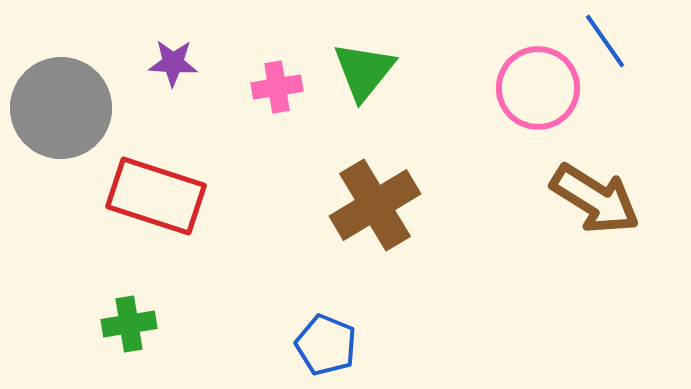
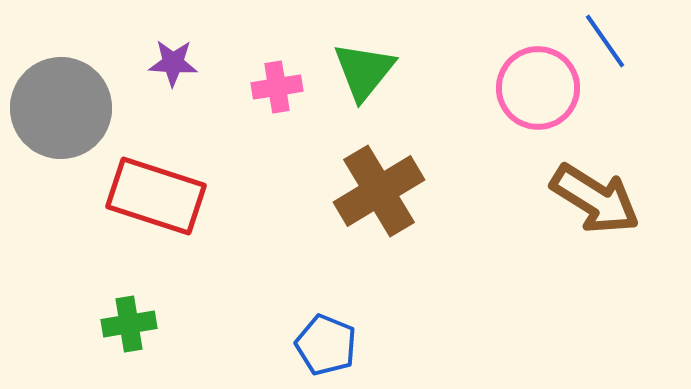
brown cross: moved 4 px right, 14 px up
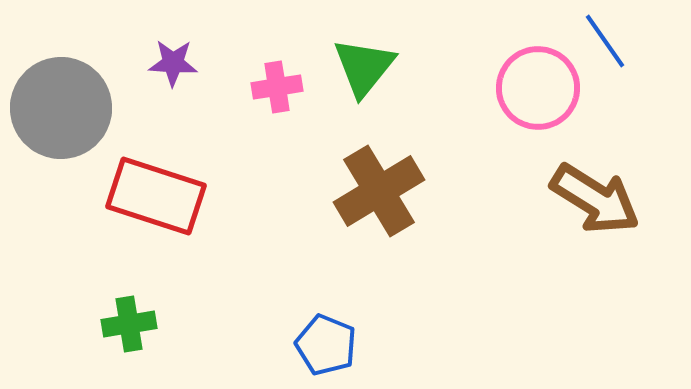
green triangle: moved 4 px up
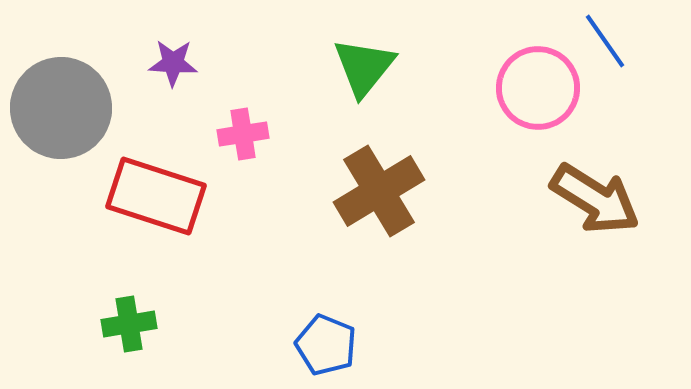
pink cross: moved 34 px left, 47 px down
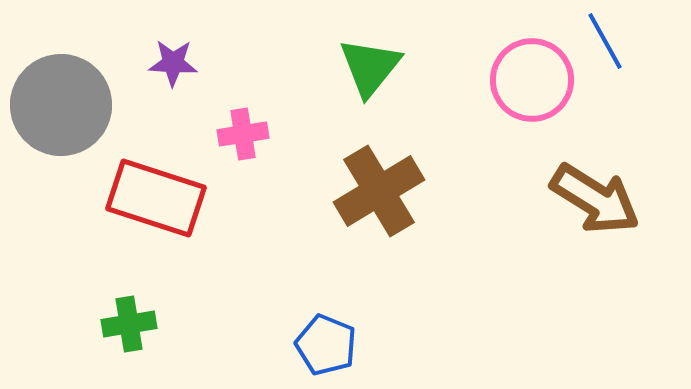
blue line: rotated 6 degrees clockwise
green triangle: moved 6 px right
pink circle: moved 6 px left, 8 px up
gray circle: moved 3 px up
red rectangle: moved 2 px down
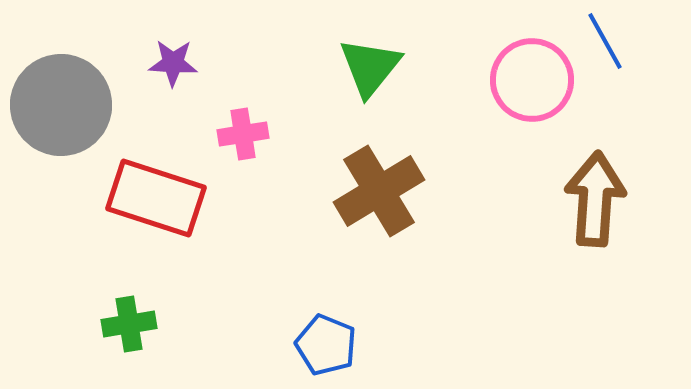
brown arrow: rotated 118 degrees counterclockwise
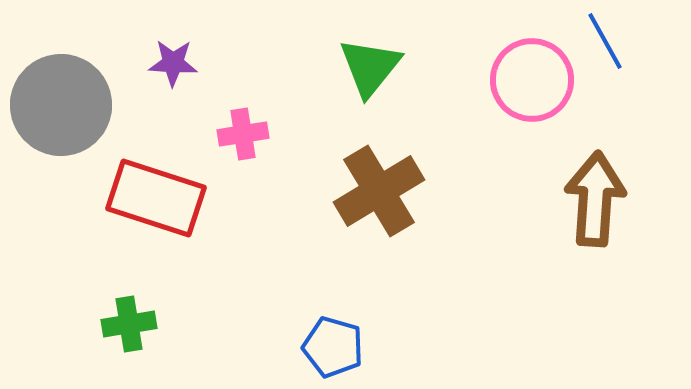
blue pentagon: moved 7 px right, 2 px down; rotated 6 degrees counterclockwise
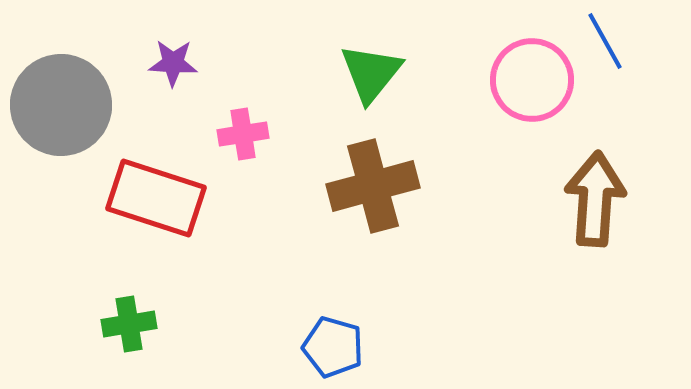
green triangle: moved 1 px right, 6 px down
brown cross: moved 6 px left, 5 px up; rotated 16 degrees clockwise
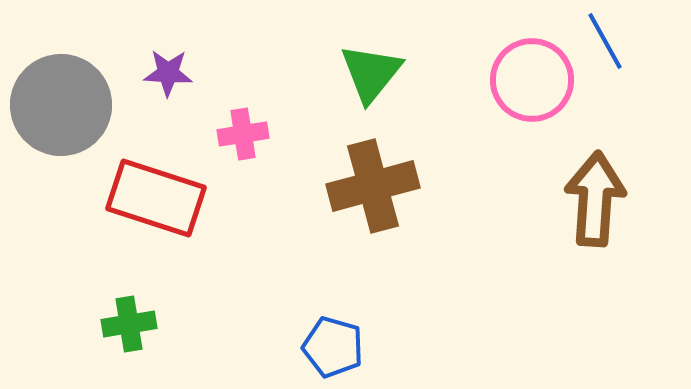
purple star: moved 5 px left, 10 px down
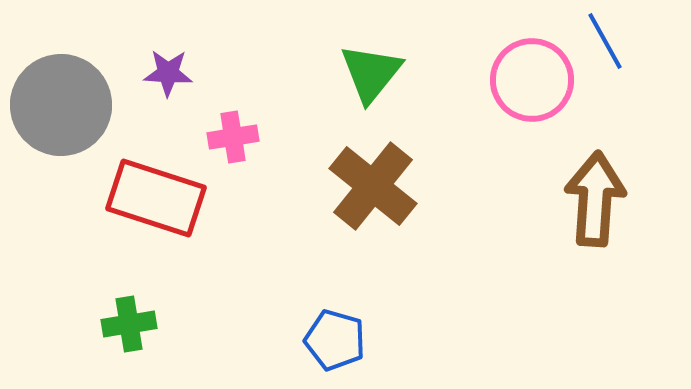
pink cross: moved 10 px left, 3 px down
brown cross: rotated 36 degrees counterclockwise
blue pentagon: moved 2 px right, 7 px up
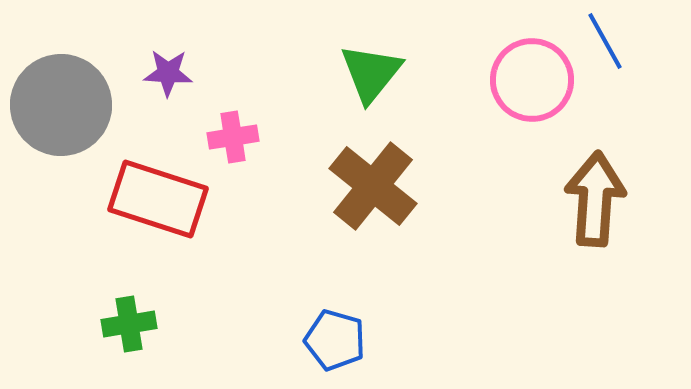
red rectangle: moved 2 px right, 1 px down
